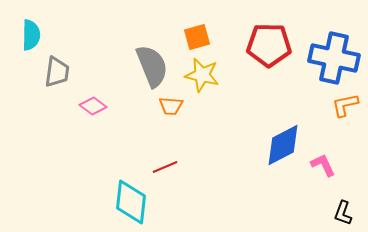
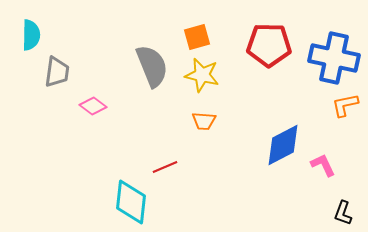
orange trapezoid: moved 33 px right, 15 px down
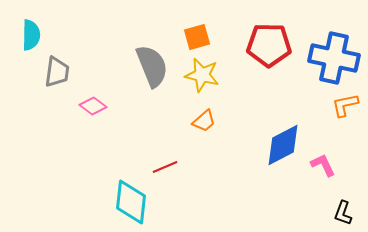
orange trapezoid: rotated 45 degrees counterclockwise
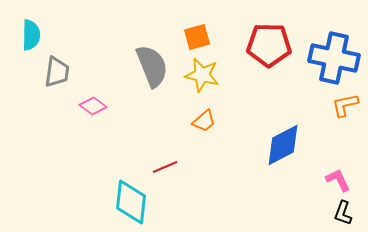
pink L-shape: moved 15 px right, 15 px down
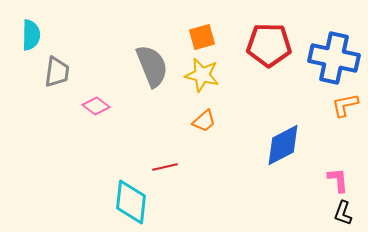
orange square: moved 5 px right
pink diamond: moved 3 px right
red line: rotated 10 degrees clockwise
pink L-shape: rotated 20 degrees clockwise
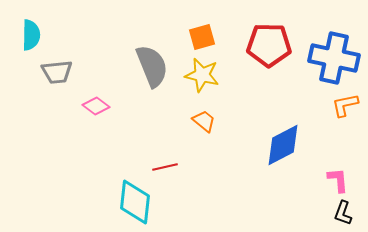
gray trapezoid: rotated 76 degrees clockwise
orange trapezoid: rotated 100 degrees counterclockwise
cyan diamond: moved 4 px right
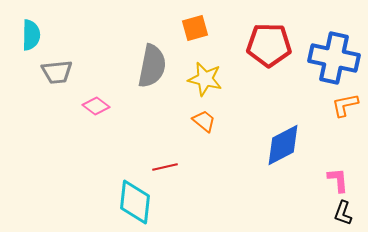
orange square: moved 7 px left, 9 px up
gray semicircle: rotated 33 degrees clockwise
yellow star: moved 3 px right, 4 px down
